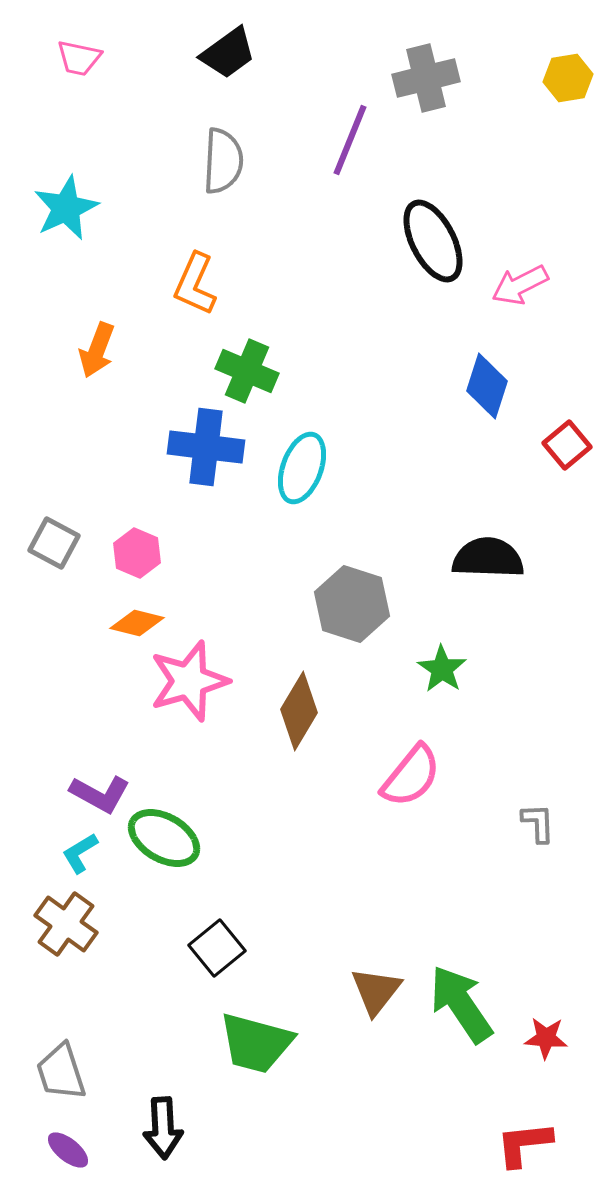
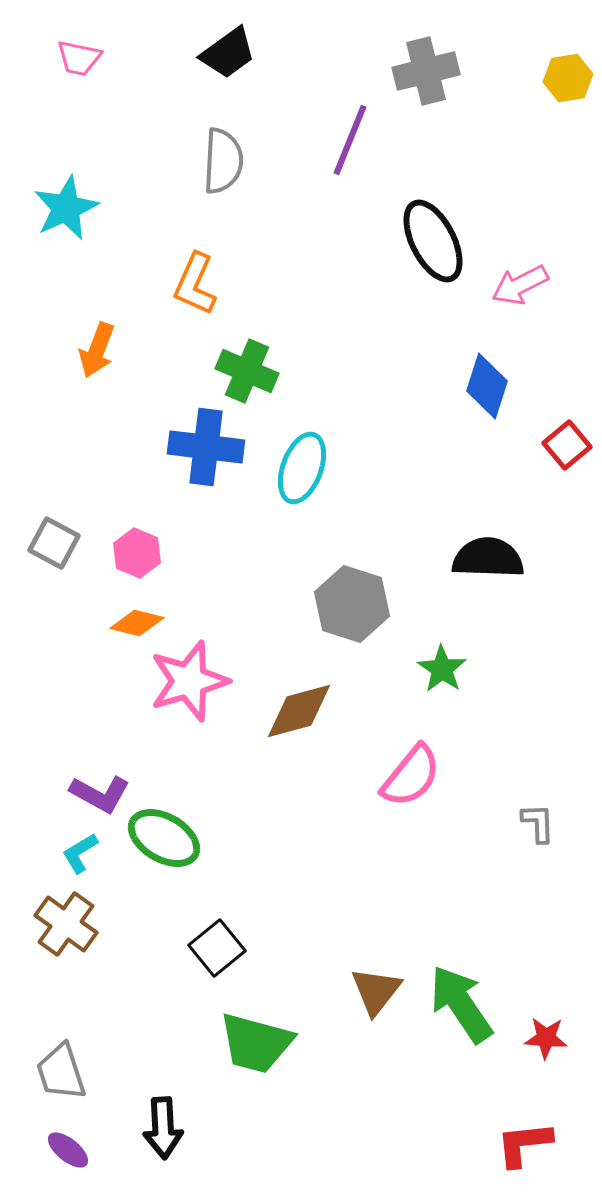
gray cross: moved 7 px up
brown diamond: rotated 44 degrees clockwise
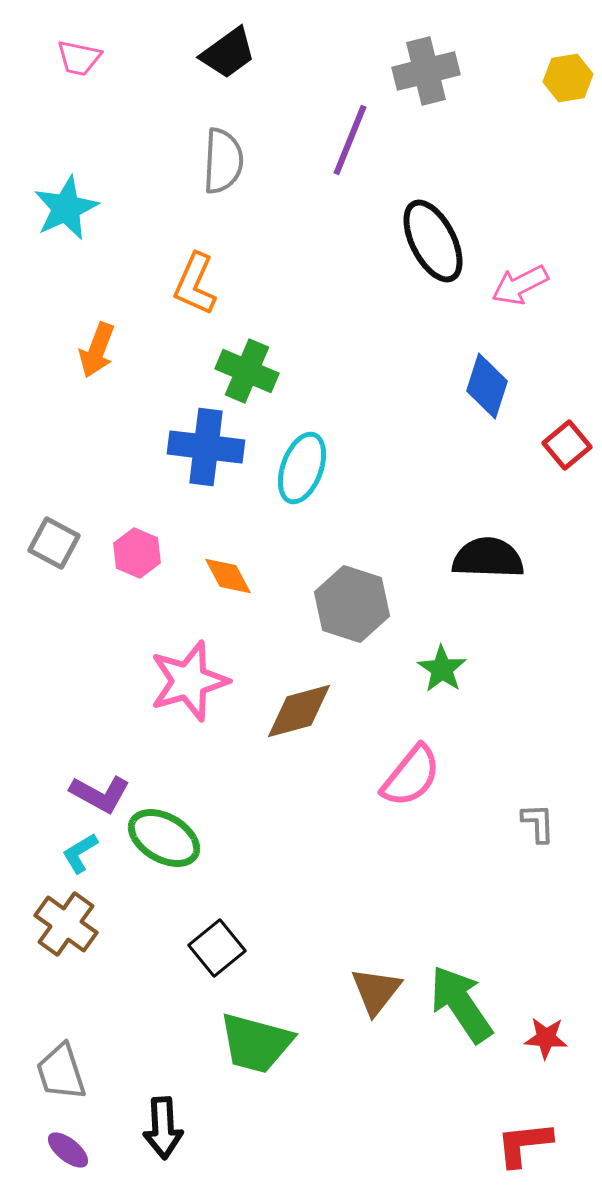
orange diamond: moved 91 px right, 47 px up; rotated 48 degrees clockwise
